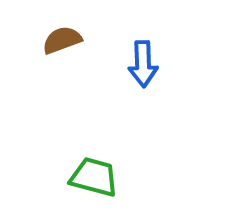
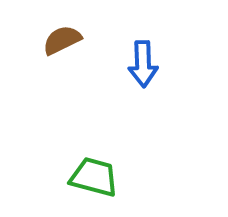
brown semicircle: rotated 6 degrees counterclockwise
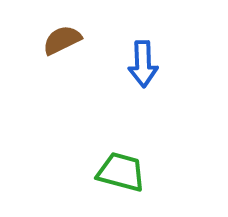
green trapezoid: moved 27 px right, 5 px up
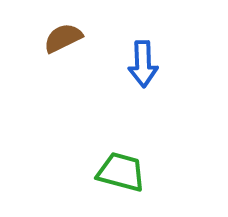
brown semicircle: moved 1 px right, 2 px up
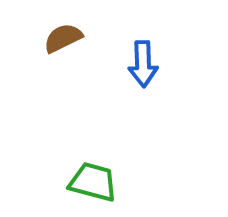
green trapezoid: moved 28 px left, 10 px down
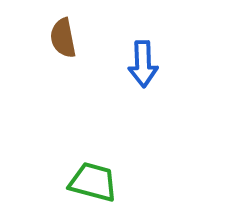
brown semicircle: rotated 75 degrees counterclockwise
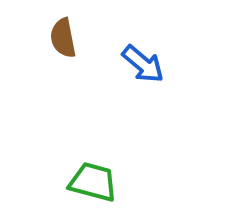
blue arrow: rotated 48 degrees counterclockwise
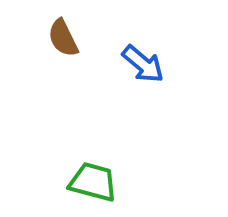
brown semicircle: rotated 15 degrees counterclockwise
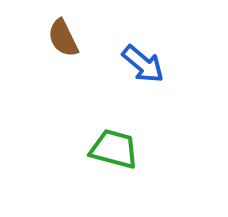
green trapezoid: moved 21 px right, 33 px up
